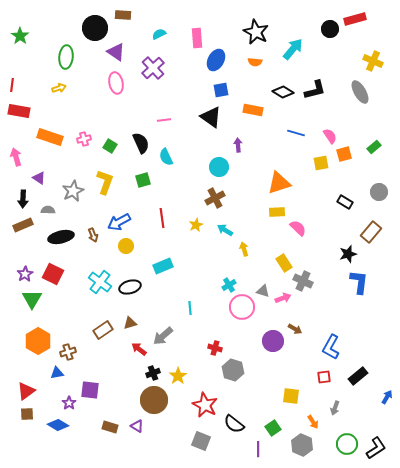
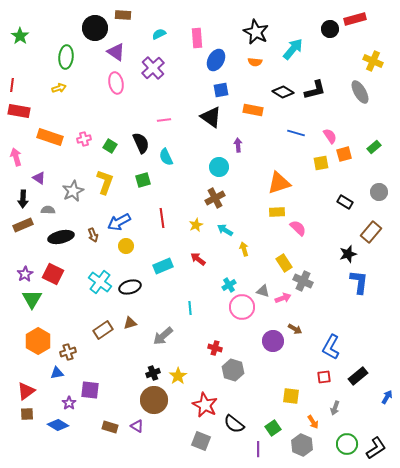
red arrow at (139, 349): moved 59 px right, 90 px up
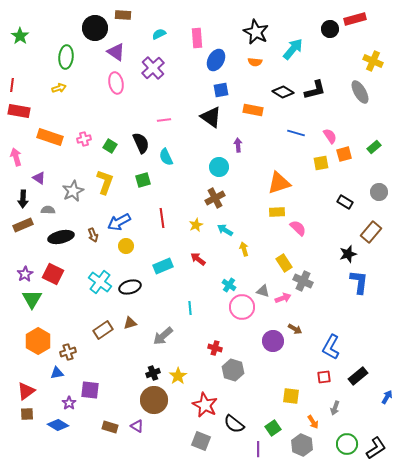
cyan cross at (229, 285): rotated 24 degrees counterclockwise
